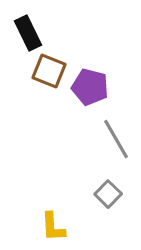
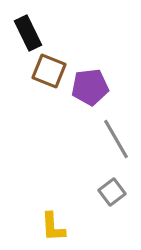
purple pentagon: rotated 21 degrees counterclockwise
gray square: moved 4 px right, 2 px up; rotated 8 degrees clockwise
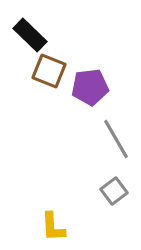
black rectangle: moved 2 px right, 2 px down; rotated 20 degrees counterclockwise
gray square: moved 2 px right, 1 px up
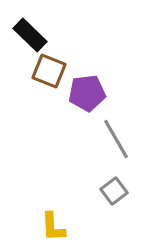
purple pentagon: moved 3 px left, 6 px down
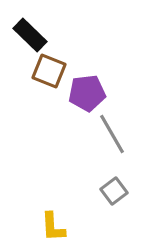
gray line: moved 4 px left, 5 px up
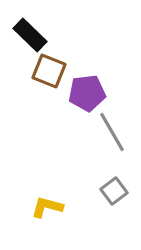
gray line: moved 2 px up
yellow L-shape: moved 6 px left, 20 px up; rotated 108 degrees clockwise
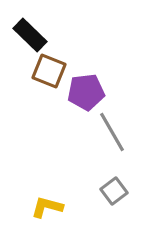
purple pentagon: moved 1 px left, 1 px up
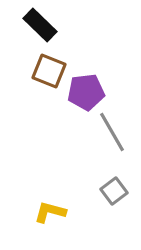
black rectangle: moved 10 px right, 10 px up
yellow L-shape: moved 3 px right, 5 px down
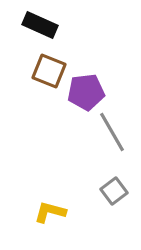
black rectangle: rotated 20 degrees counterclockwise
